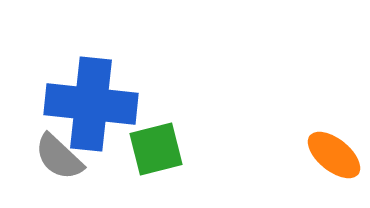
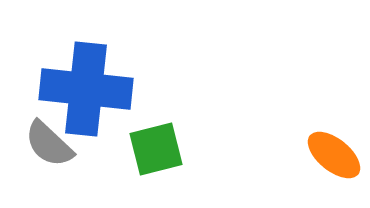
blue cross: moved 5 px left, 15 px up
gray semicircle: moved 10 px left, 13 px up
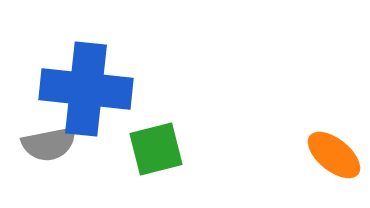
gray semicircle: rotated 54 degrees counterclockwise
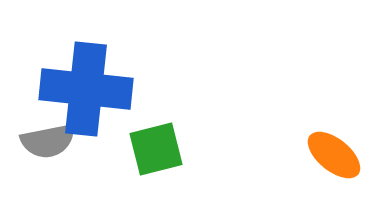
gray semicircle: moved 1 px left, 3 px up
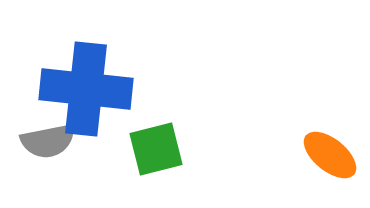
orange ellipse: moved 4 px left
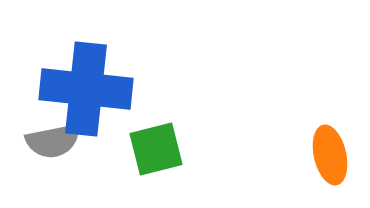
gray semicircle: moved 5 px right
orange ellipse: rotated 38 degrees clockwise
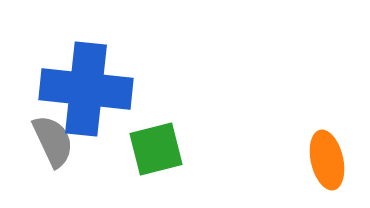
gray semicircle: rotated 104 degrees counterclockwise
orange ellipse: moved 3 px left, 5 px down
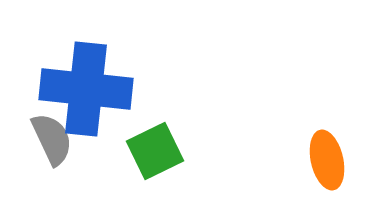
gray semicircle: moved 1 px left, 2 px up
green square: moved 1 px left, 2 px down; rotated 12 degrees counterclockwise
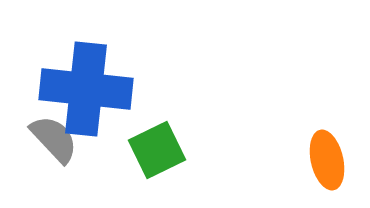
gray semicircle: moved 2 px right; rotated 18 degrees counterclockwise
green square: moved 2 px right, 1 px up
